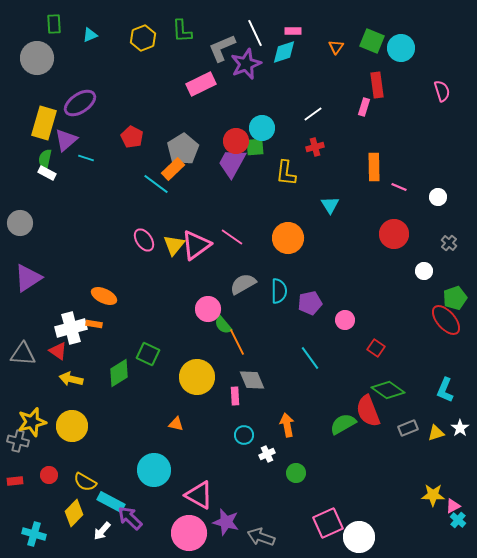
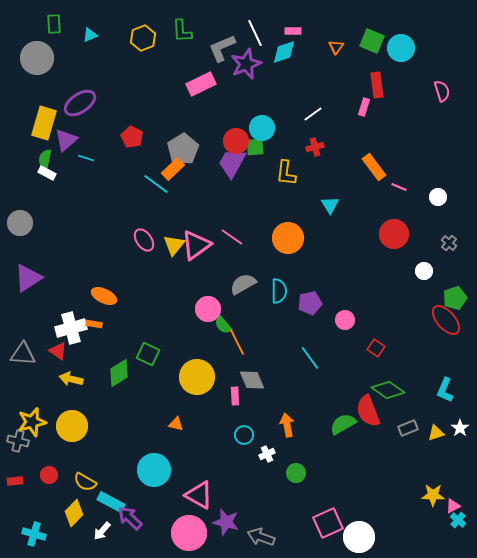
orange rectangle at (374, 167): rotated 36 degrees counterclockwise
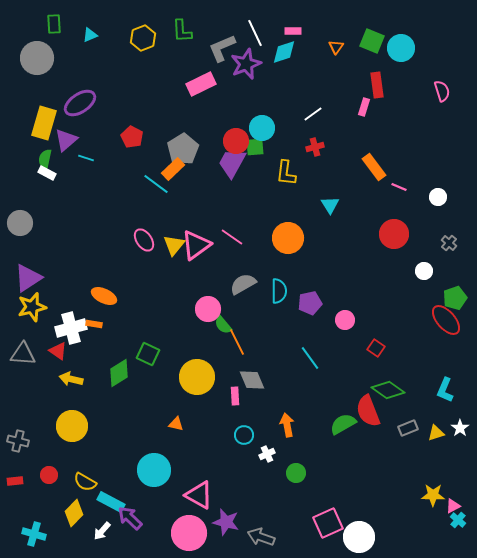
yellow star at (32, 422): moved 115 px up
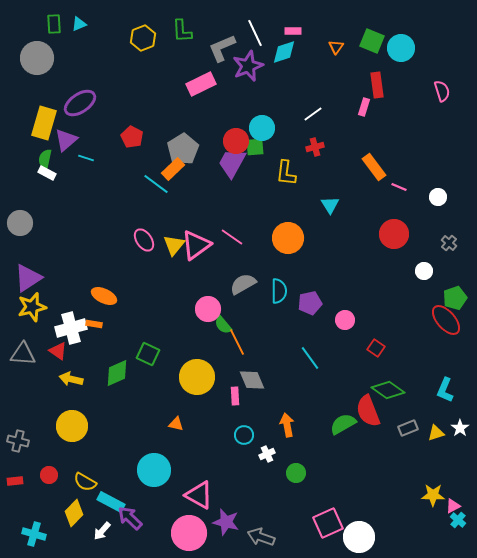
cyan triangle at (90, 35): moved 11 px left, 11 px up
purple star at (246, 64): moved 2 px right, 2 px down
green diamond at (119, 373): moved 2 px left; rotated 8 degrees clockwise
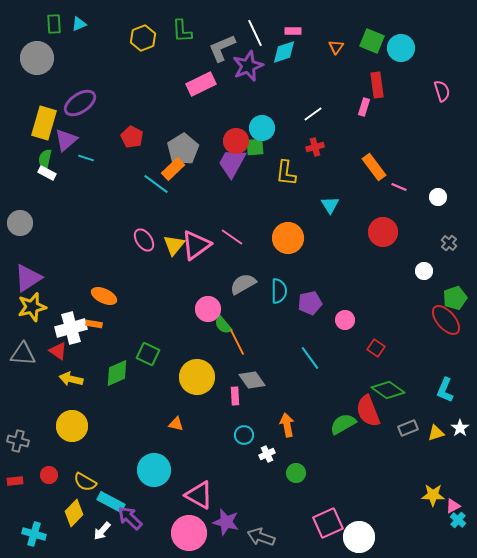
red circle at (394, 234): moved 11 px left, 2 px up
gray diamond at (252, 380): rotated 12 degrees counterclockwise
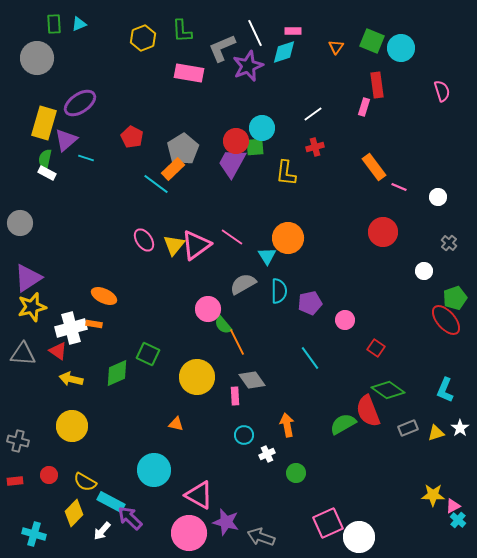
pink rectangle at (201, 84): moved 12 px left, 11 px up; rotated 36 degrees clockwise
cyan triangle at (330, 205): moved 63 px left, 51 px down
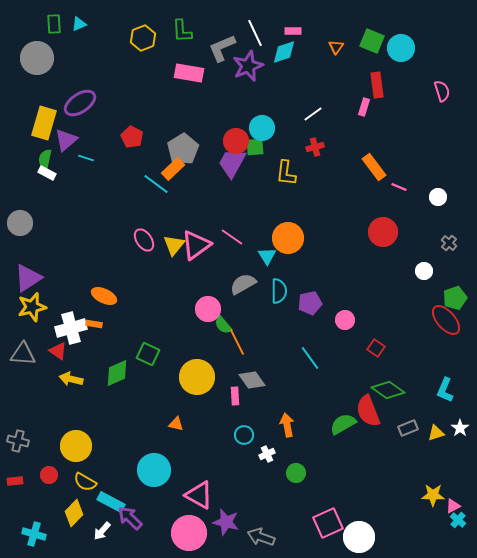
yellow circle at (72, 426): moved 4 px right, 20 px down
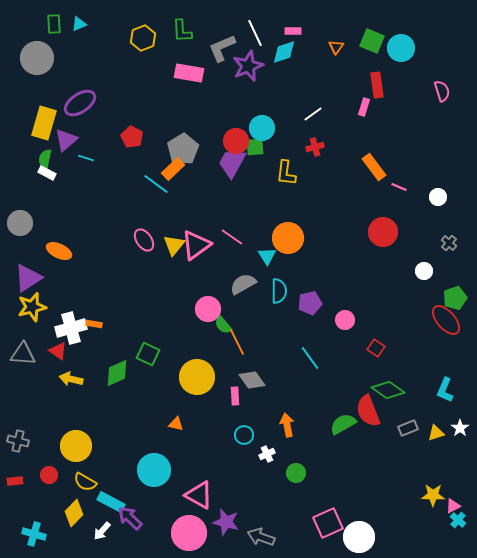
orange ellipse at (104, 296): moved 45 px left, 45 px up
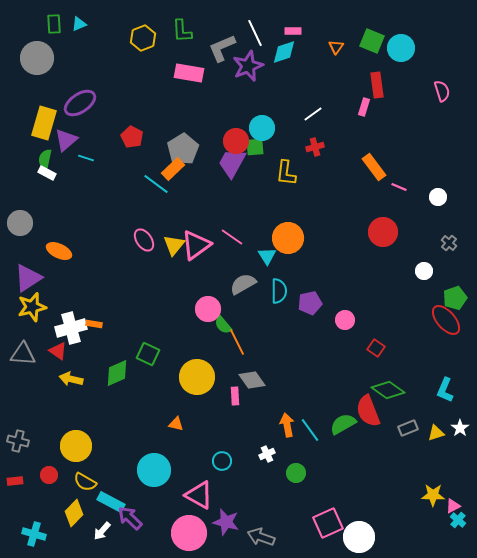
cyan line at (310, 358): moved 72 px down
cyan circle at (244, 435): moved 22 px left, 26 px down
